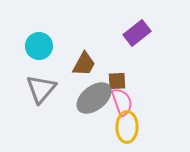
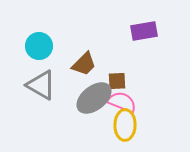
purple rectangle: moved 7 px right, 2 px up; rotated 28 degrees clockwise
brown trapezoid: rotated 16 degrees clockwise
gray triangle: moved 4 px up; rotated 40 degrees counterclockwise
pink semicircle: rotated 48 degrees counterclockwise
yellow ellipse: moved 2 px left, 2 px up
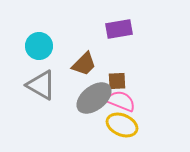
purple rectangle: moved 25 px left, 2 px up
pink semicircle: moved 1 px left, 1 px up
yellow ellipse: moved 3 px left; rotated 68 degrees counterclockwise
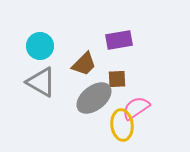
purple rectangle: moved 11 px down
cyan circle: moved 1 px right
brown square: moved 2 px up
gray triangle: moved 3 px up
pink semicircle: moved 15 px right, 7 px down; rotated 56 degrees counterclockwise
yellow ellipse: rotated 60 degrees clockwise
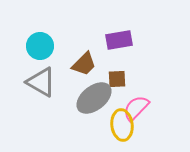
pink semicircle: rotated 12 degrees counterclockwise
